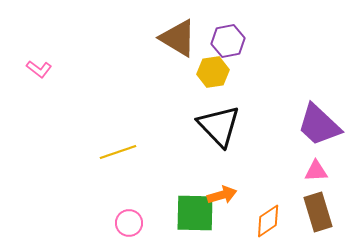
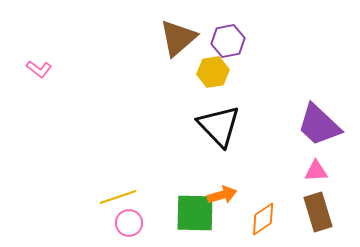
brown triangle: rotated 48 degrees clockwise
yellow line: moved 45 px down
orange diamond: moved 5 px left, 2 px up
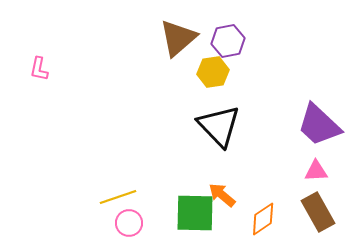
pink L-shape: rotated 65 degrees clockwise
orange arrow: rotated 124 degrees counterclockwise
brown rectangle: rotated 12 degrees counterclockwise
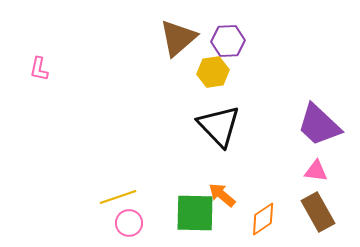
purple hexagon: rotated 8 degrees clockwise
pink triangle: rotated 10 degrees clockwise
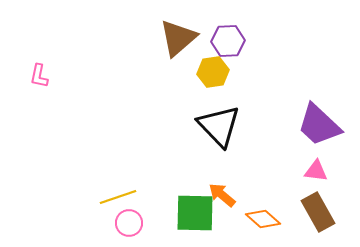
pink L-shape: moved 7 px down
orange diamond: rotated 76 degrees clockwise
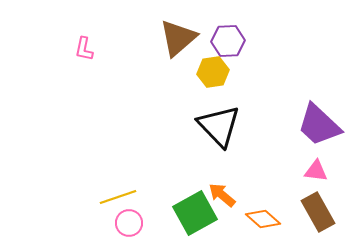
pink L-shape: moved 45 px right, 27 px up
green square: rotated 30 degrees counterclockwise
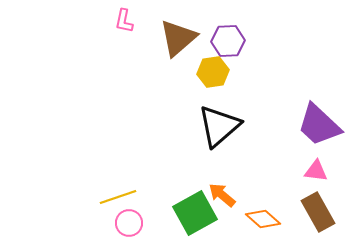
pink L-shape: moved 40 px right, 28 px up
black triangle: rotated 33 degrees clockwise
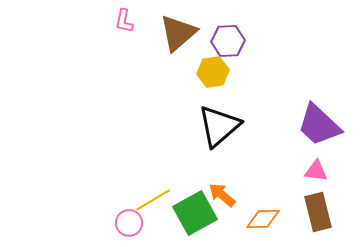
brown triangle: moved 5 px up
yellow line: moved 35 px right, 3 px down; rotated 12 degrees counterclockwise
brown rectangle: rotated 15 degrees clockwise
orange diamond: rotated 44 degrees counterclockwise
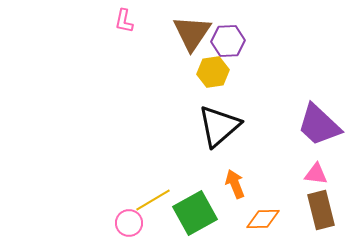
brown triangle: moved 14 px right; rotated 15 degrees counterclockwise
pink triangle: moved 3 px down
orange arrow: moved 13 px right, 11 px up; rotated 28 degrees clockwise
brown rectangle: moved 3 px right, 2 px up
